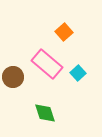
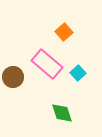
green diamond: moved 17 px right
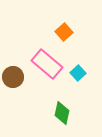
green diamond: rotated 30 degrees clockwise
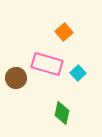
pink rectangle: rotated 24 degrees counterclockwise
brown circle: moved 3 px right, 1 px down
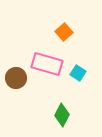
cyan square: rotated 14 degrees counterclockwise
green diamond: moved 2 px down; rotated 15 degrees clockwise
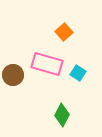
brown circle: moved 3 px left, 3 px up
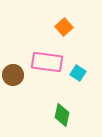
orange square: moved 5 px up
pink rectangle: moved 2 px up; rotated 8 degrees counterclockwise
green diamond: rotated 15 degrees counterclockwise
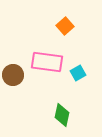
orange square: moved 1 px right, 1 px up
cyan square: rotated 28 degrees clockwise
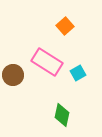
pink rectangle: rotated 24 degrees clockwise
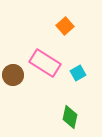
pink rectangle: moved 2 px left, 1 px down
green diamond: moved 8 px right, 2 px down
